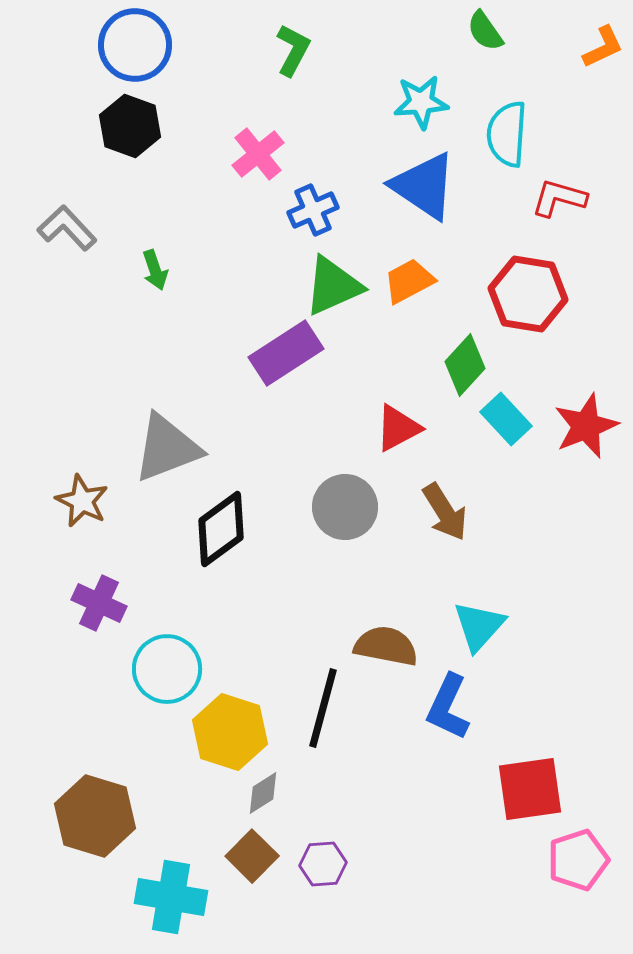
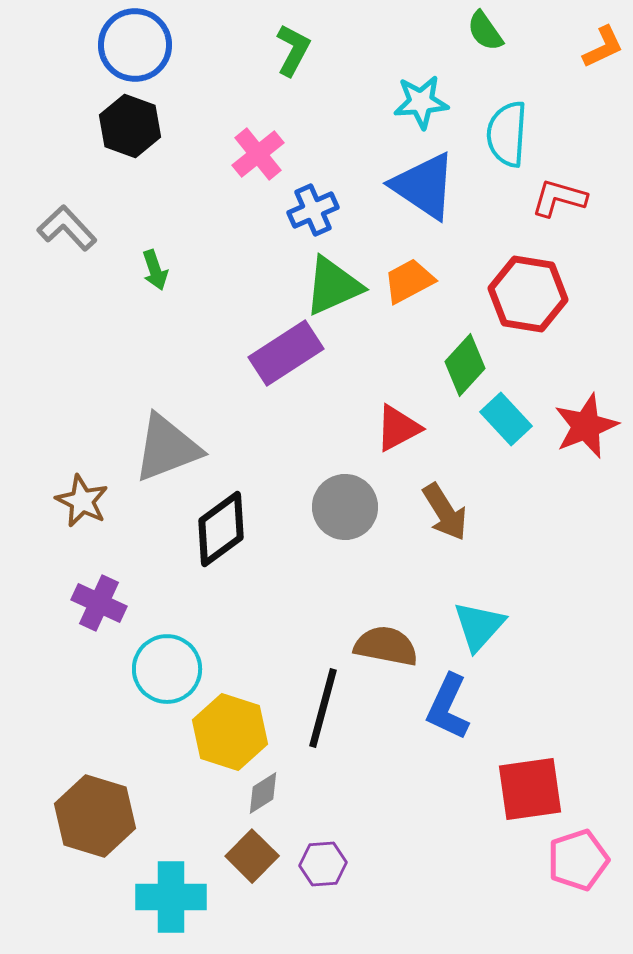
cyan cross: rotated 10 degrees counterclockwise
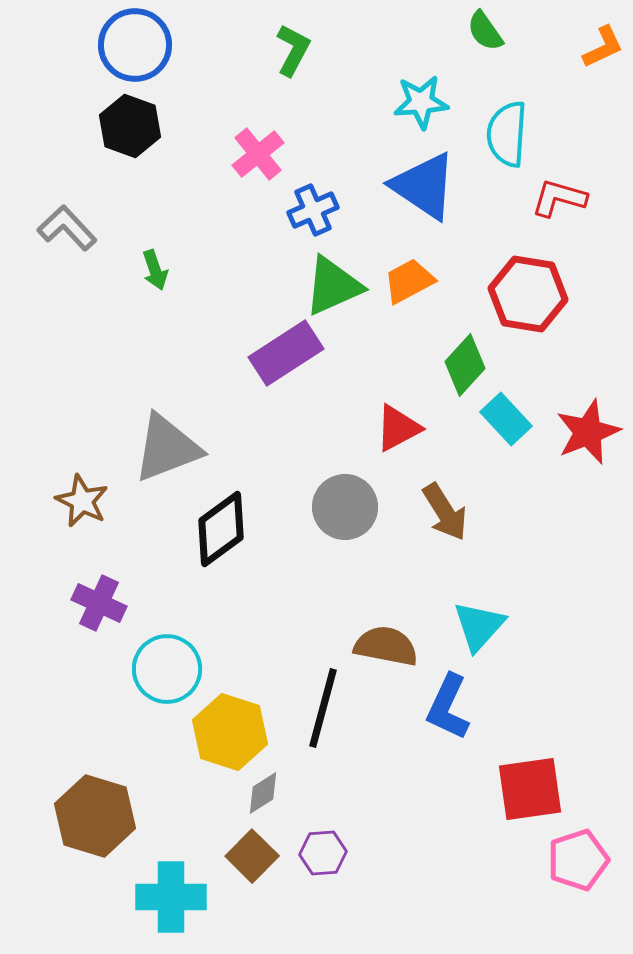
red star: moved 2 px right, 6 px down
purple hexagon: moved 11 px up
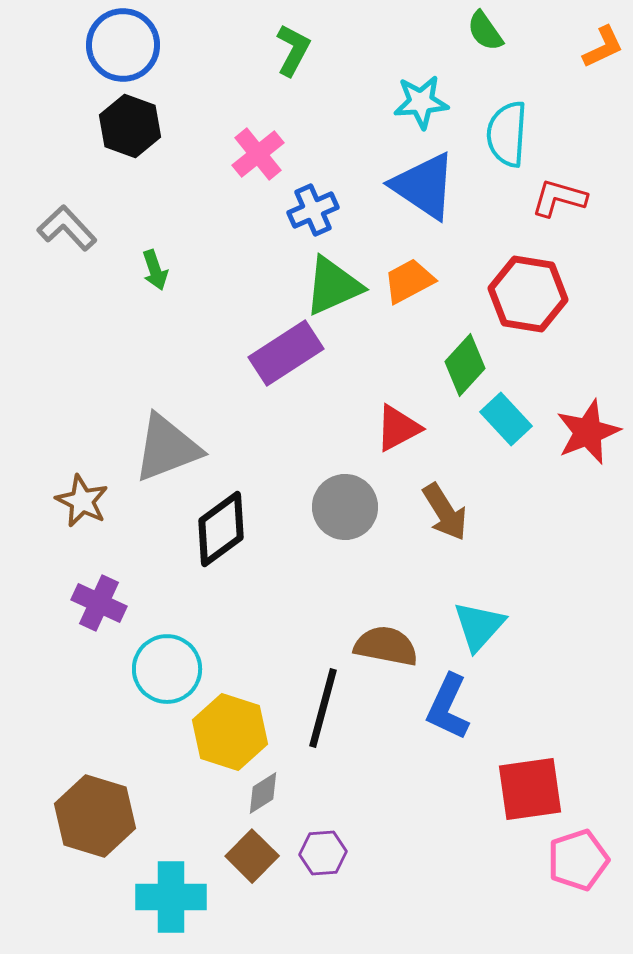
blue circle: moved 12 px left
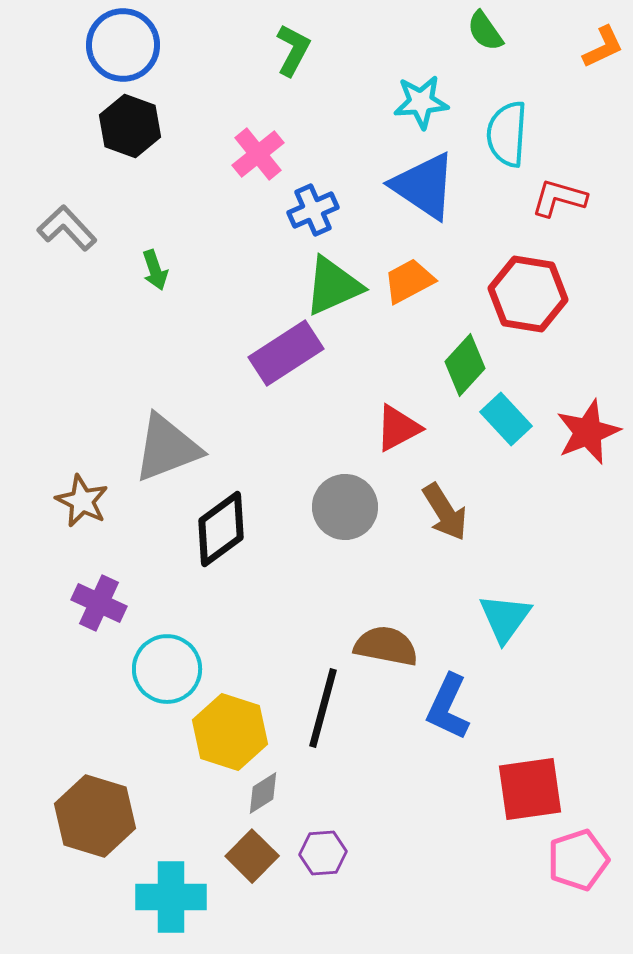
cyan triangle: moved 26 px right, 8 px up; rotated 6 degrees counterclockwise
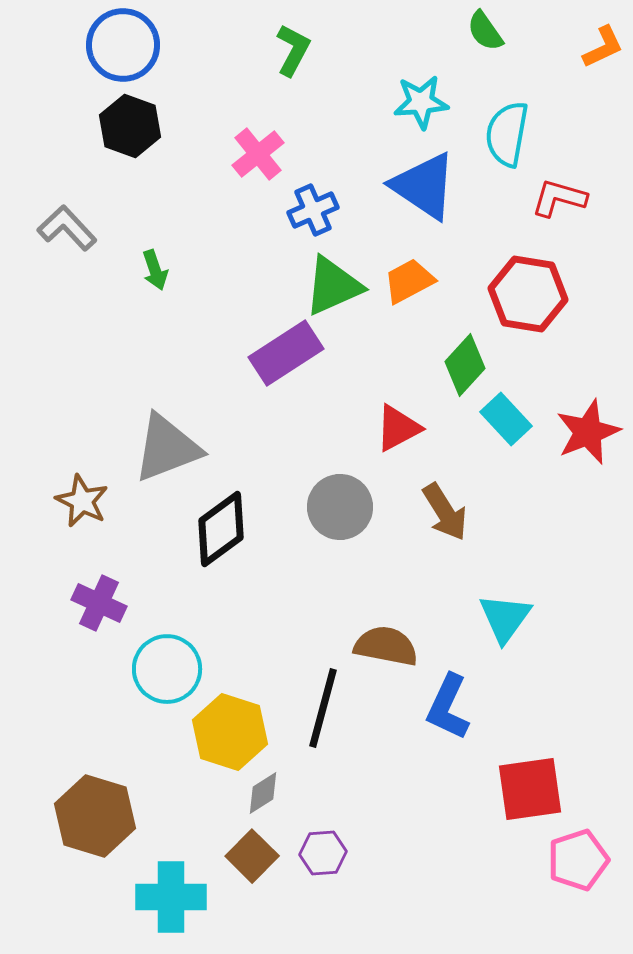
cyan semicircle: rotated 6 degrees clockwise
gray circle: moved 5 px left
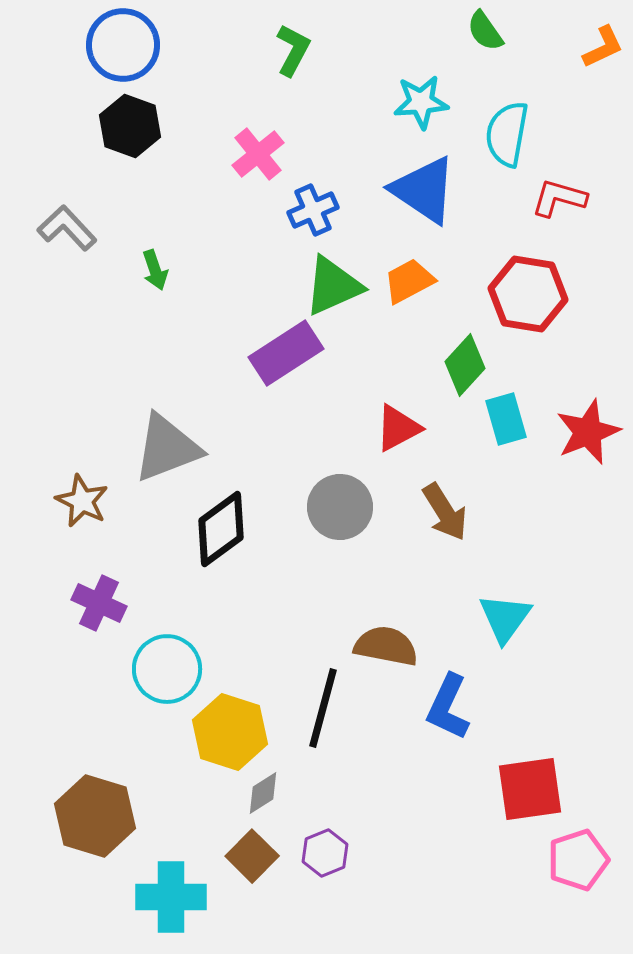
blue triangle: moved 4 px down
cyan rectangle: rotated 27 degrees clockwise
purple hexagon: moved 2 px right; rotated 18 degrees counterclockwise
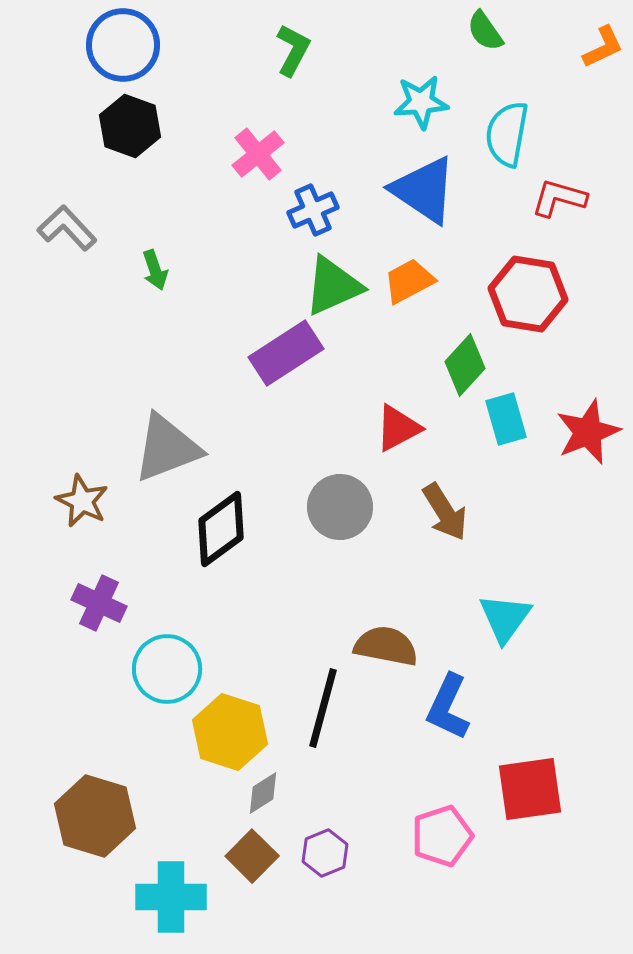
pink pentagon: moved 136 px left, 24 px up
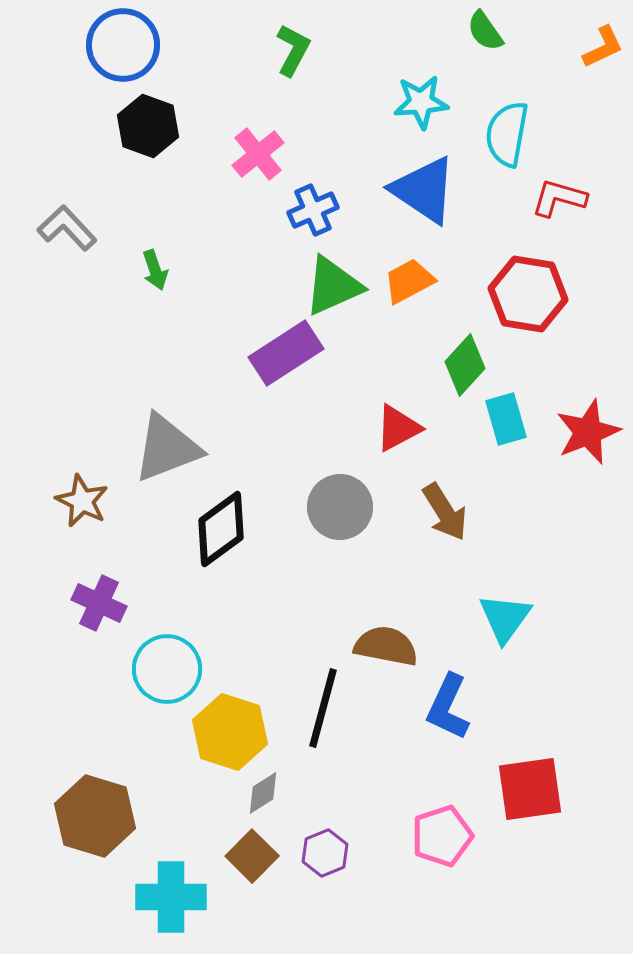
black hexagon: moved 18 px right
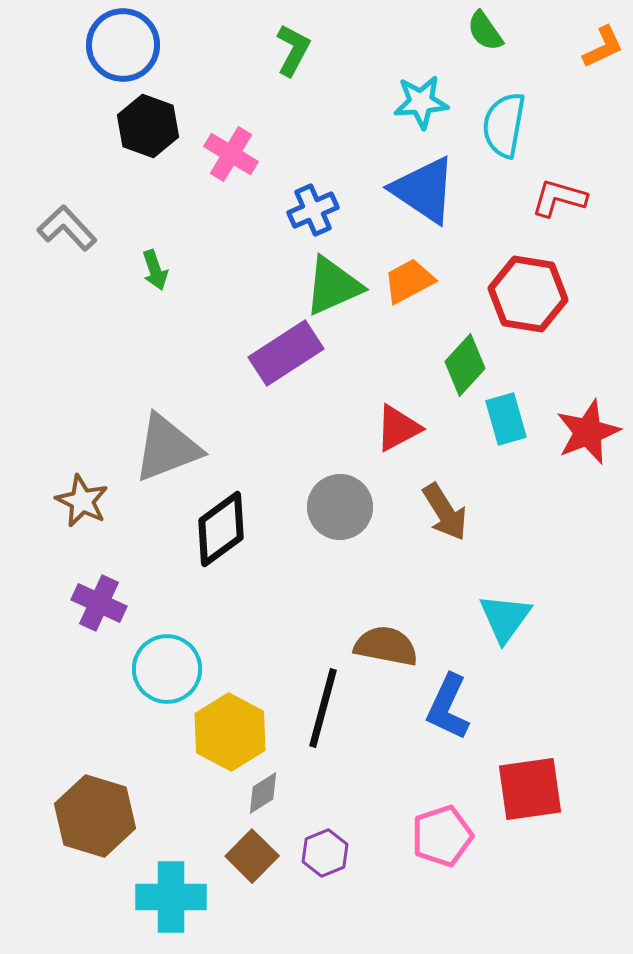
cyan semicircle: moved 3 px left, 9 px up
pink cross: moved 27 px left; rotated 20 degrees counterclockwise
yellow hexagon: rotated 10 degrees clockwise
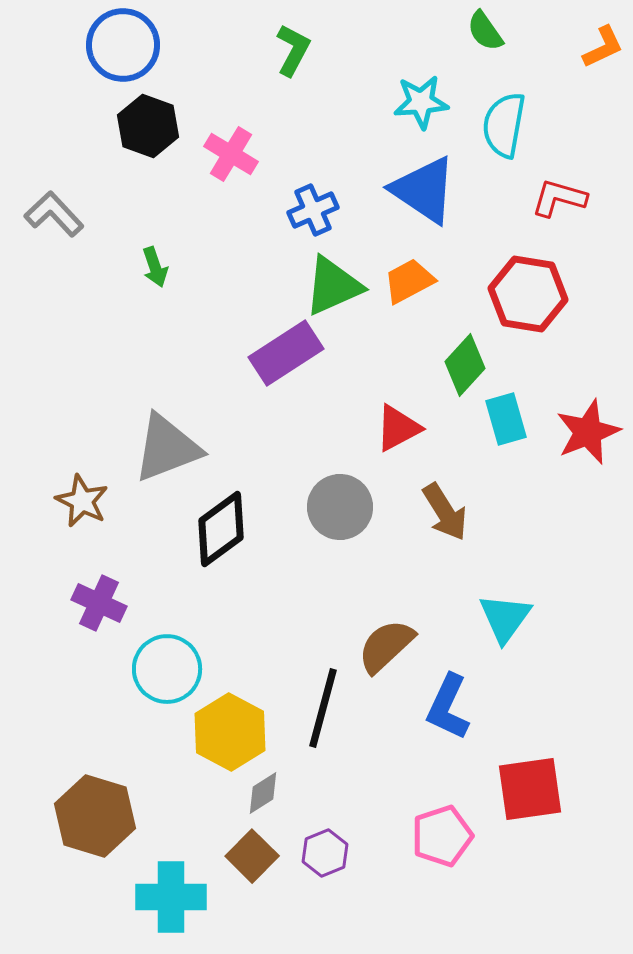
gray L-shape: moved 13 px left, 14 px up
green arrow: moved 3 px up
brown semicircle: rotated 54 degrees counterclockwise
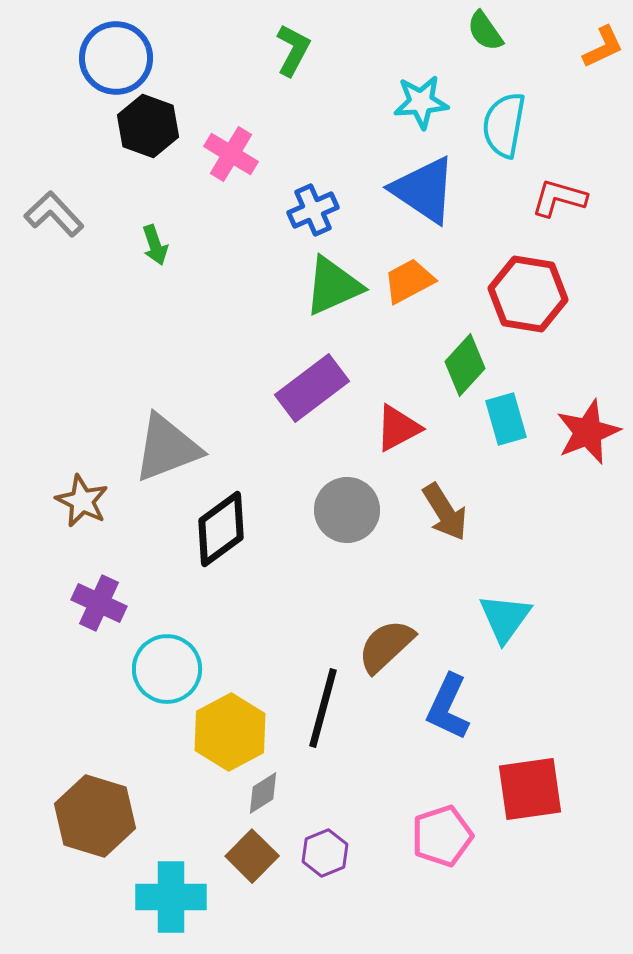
blue circle: moved 7 px left, 13 px down
green arrow: moved 22 px up
purple rectangle: moved 26 px right, 35 px down; rotated 4 degrees counterclockwise
gray circle: moved 7 px right, 3 px down
yellow hexagon: rotated 4 degrees clockwise
